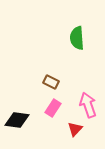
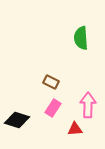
green semicircle: moved 4 px right
pink arrow: rotated 20 degrees clockwise
black diamond: rotated 10 degrees clockwise
red triangle: rotated 42 degrees clockwise
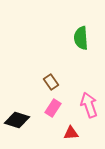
brown rectangle: rotated 28 degrees clockwise
pink arrow: moved 1 px right; rotated 20 degrees counterclockwise
red triangle: moved 4 px left, 4 px down
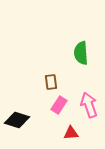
green semicircle: moved 15 px down
brown rectangle: rotated 28 degrees clockwise
pink rectangle: moved 6 px right, 3 px up
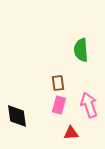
green semicircle: moved 3 px up
brown rectangle: moved 7 px right, 1 px down
pink rectangle: rotated 18 degrees counterclockwise
black diamond: moved 4 px up; rotated 65 degrees clockwise
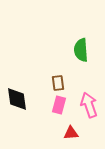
black diamond: moved 17 px up
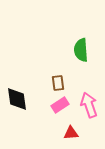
pink rectangle: moved 1 px right; rotated 42 degrees clockwise
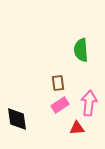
black diamond: moved 20 px down
pink arrow: moved 2 px up; rotated 25 degrees clockwise
red triangle: moved 6 px right, 5 px up
